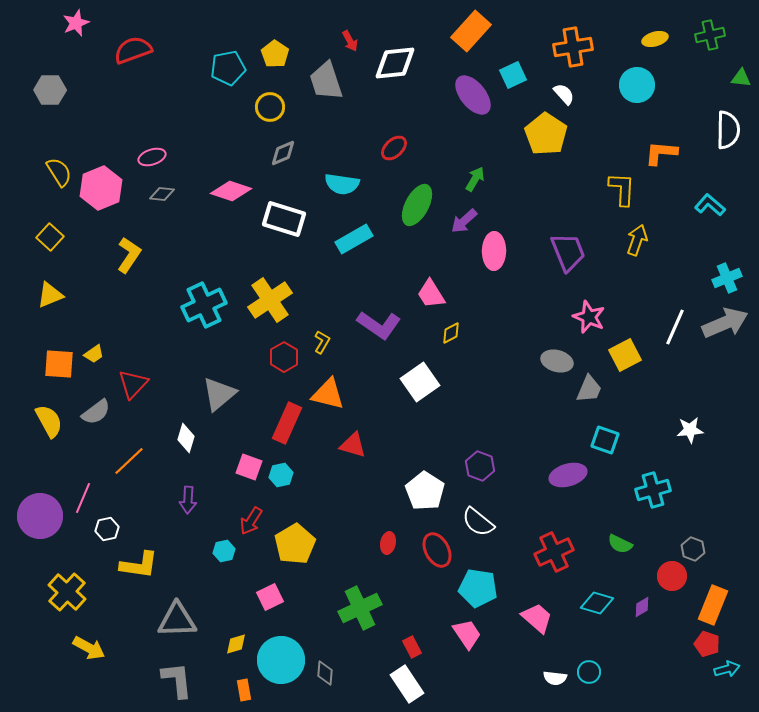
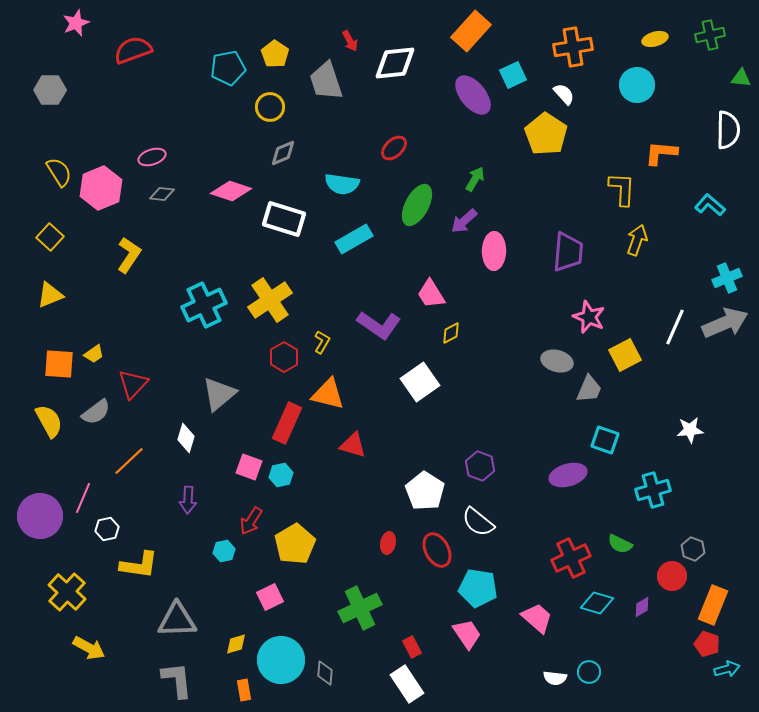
purple trapezoid at (568, 252): rotated 27 degrees clockwise
red cross at (554, 552): moved 17 px right, 6 px down
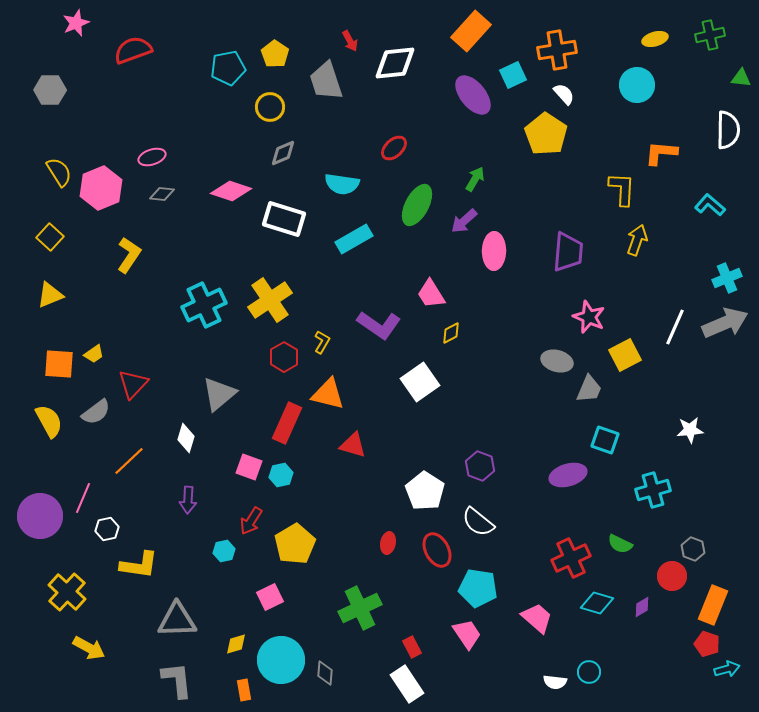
orange cross at (573, 47): moved 16 px left, 3 px down
white semicircle at (555, 678): moved 4 px down
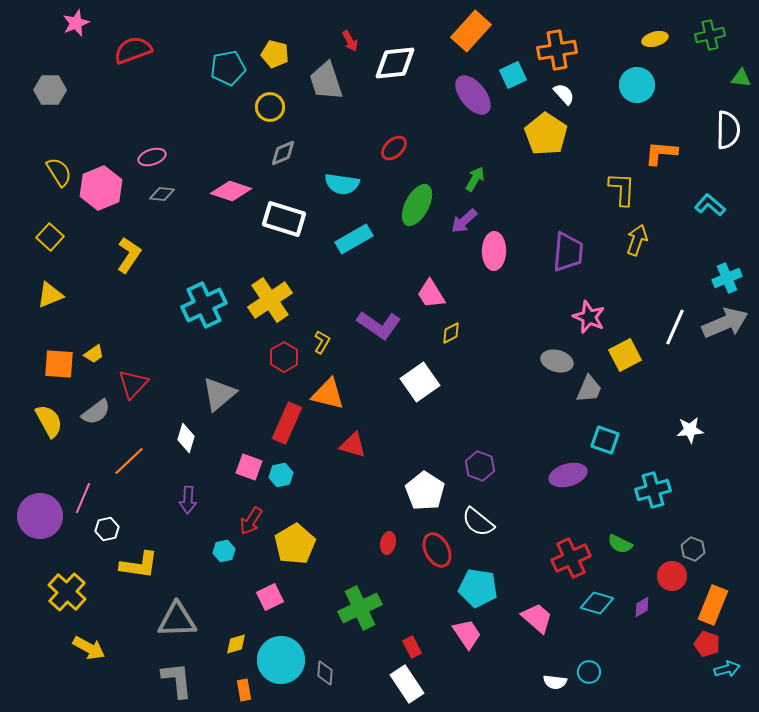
yellow pentagon at (275, 54): rotated 20 degrees counterclockwise
